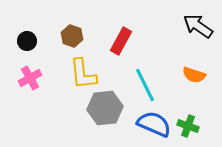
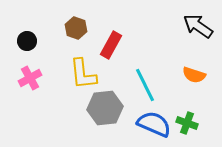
brown hexagon: moved 4 px right, 8 px up
red rectangle: moved 10 px left, 4 px down
green cross: moved 1 px left, 3 px up
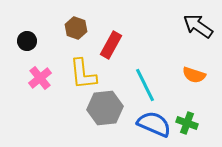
pink cross: moved 10 px right; rotated 10 degrees counterclockwise
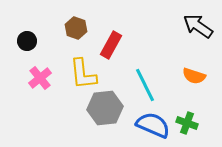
orange semicircle: moved 1 px down
blue semicircle: moved 1 px left, 1 px down
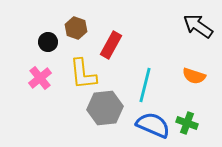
black circle: moved 21 px right, 1 px down
cyan line: rotated 40 degrees clockwise
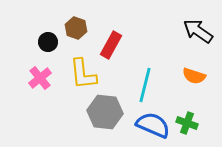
black arrow: moved 5 px down
gray hexagon: moved 4 px down; rotated 12 degrees clockwise
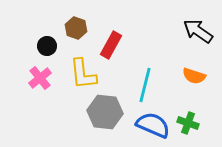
black circle: moved 1 px left, 4 px down
green cross: moved 1 px right
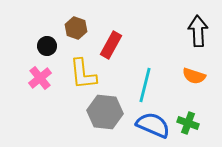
black arrow: rotated 52 degrees clockwise
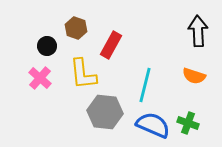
pink cross: rotated 10 degrees counterclockwise
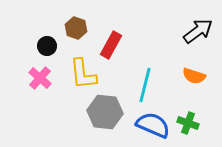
black arrow: rotated 56 degrees clockwise
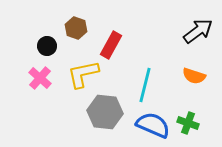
yellow L-shape: rotated 84 degrees clockwise
